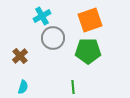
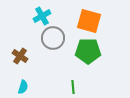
orange square: moved 1 px left, 1 px down; rotated 35 degrees clockwise
brown cross: rotated 14 degrees counterclockwise
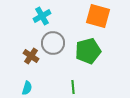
orange square: moved 9 px right, 5 px up
gray circle: moved 5 px down
green pentagon: rotated 15 degrees counterclockwise
brown cross: moved 11 px right
cyan semicircle: moved 4 px right, 1 px down
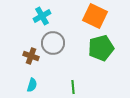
orange square: moved 3 px left; rotated 10 degrees clockwise
green pentagon: moved 13 px right, 3 px up
brown cross: rotated 14 degrees counterclockwise
cyan semicircle: moved 5 px right, 3 px up
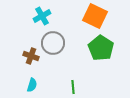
green pentagon: rotated 25 degrees counterclockwise
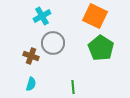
cyan semicircle: moved 1 px left, 1 px up
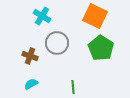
cyan cross: rotated 30 degrees counterclockwise
gray circle: moved 4 px right
brown cross: moved 1 px left
cyan semicircle: rotated 136 degrees counterclockwise
